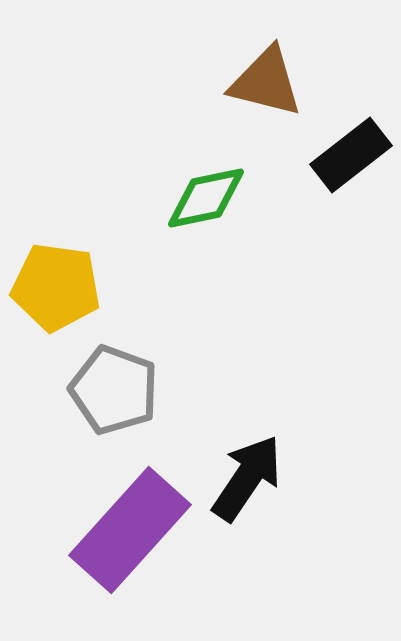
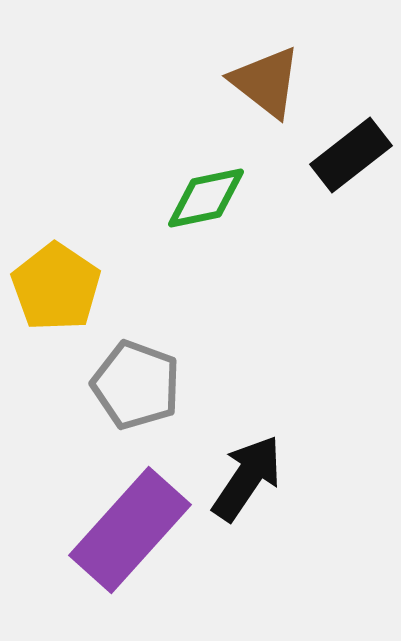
brown triangle: rotated 24 degrees clockwise
yellow pentagon: rotated 26 degrees clockwise
gray pentagon: moved 22 px right, 5 px up
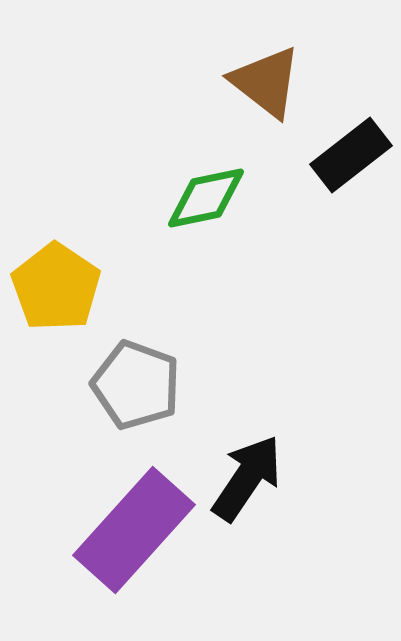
purple rectangle: moved 4 px right
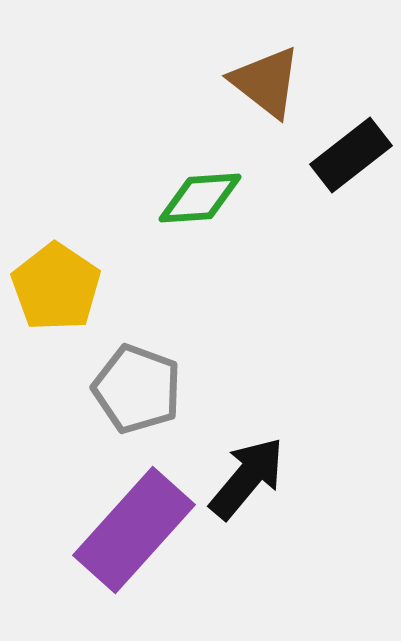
green diamond: moved 6 px left; rotated 8 degrees clockwise
gray pentagon: moved 1 px right, 4 px down
black arrow: rotated 6 degrees clockwise
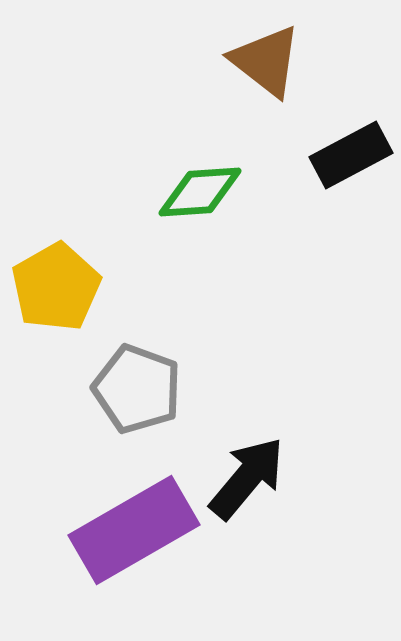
brown triangle: moved 21 px up
black rectangle: rotated 10 degrees clockwise
green diamond: moved 6 px up
yellow pentagon: rotated 8 degrees clockwise
purple rectangle: rotated 18 degrees clockwise
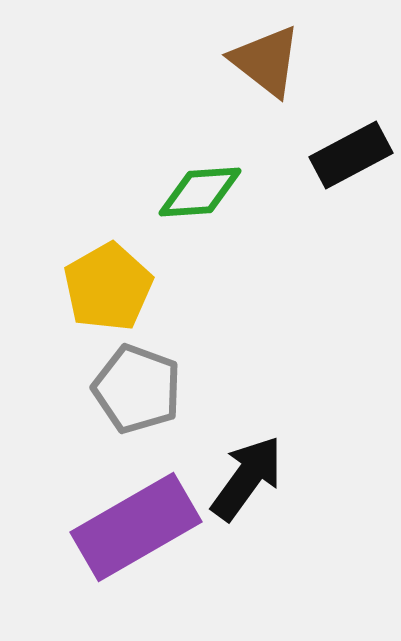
yellow pentagon: moved 52 px right
black arrow: rotated 4 degrees counterclockwise
purple rectangle: moved 2 px right, 3 px up
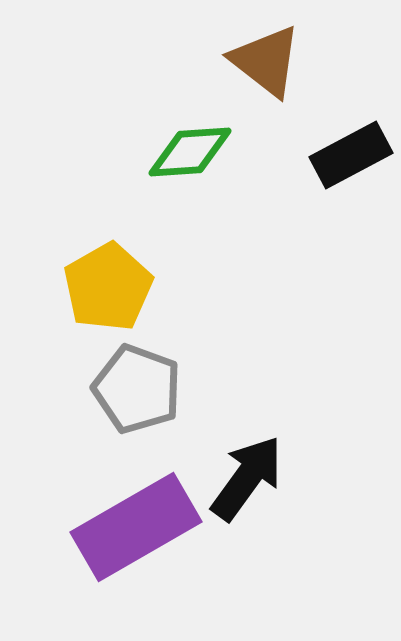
green diamond: moved 10 px left, 40 px up
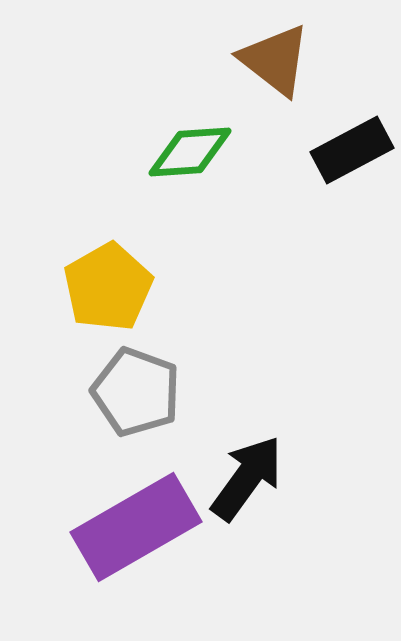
brown triangle: moved 9 px right, 1 px up
black rectangle: moved 1 px right, 5 px up
gray pentagon: moved 1 px left, 3 px down
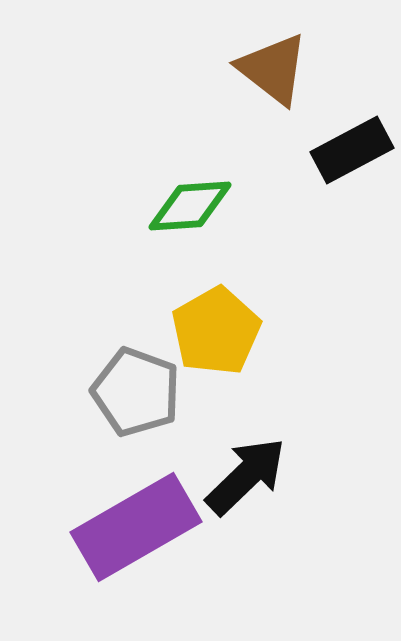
brown triangle: moved 2 px left, 9 px down
green diamond: moved 54 px down
yellow pentagon: moved 108 px right, 44 px down
black arrow: moved 1 px left, 2 px up; rotated 10 degrees clockwise
